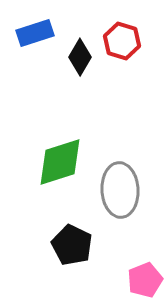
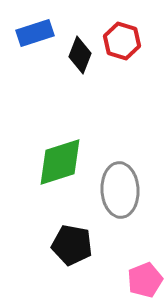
black diamond: moved 2 px up; rotated 9 degrees counterclockwise
black pentagon: rotated 15 degrees counterclockwise
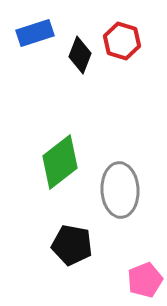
green diamond: rotated 20 degrees counterclockwise
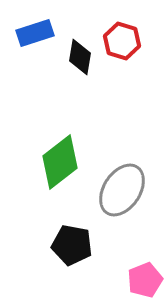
black diamond: moved 2 px down; rotated 12 degrees counterclockwise
gray ellipse: moved 2 px right; rotated 36 degrees clockwise
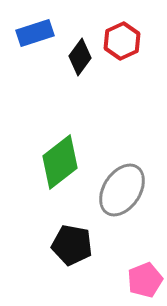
red hexagon: rotated 18 degrees clockwise
black diamond: rotated 27 degrees clockwise
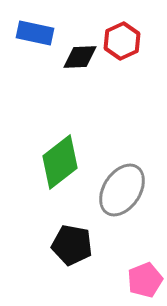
blue rectangle: rotated 30 degrees clockwise
black diamond: rotated 51 degrees clockwise
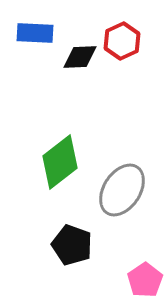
blue rectangle: rotated 9 degrees counterclockwise
black pentagon: rotated 9 degrees clockwise
pink pentagon: rotated 12 degrees counterclockwise
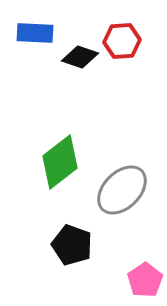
red hexagon: rotated 21 degrees clockwise
black diamond: rotated 21 degrees clockwise
gray ellipse: rotated 12 degrees clockwise
